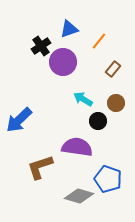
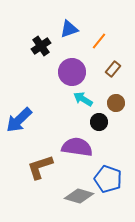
purple circle: moved 9 px right, 10 px down
black circle: moved 1 px right, 1 px down
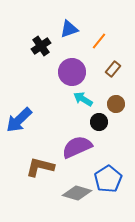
brown circle: moved 1 px down
purple semicircle: rotated 32 degrees counterclockwise
brown L-shape: rotated 32 degrees clockwise
blue pentagon: rotated 20 degrees clockwise
gray diamond: moved 2 px left, 3 px up
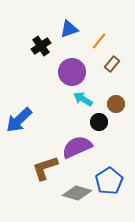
brown rectangle: moved 1 px left, 5 px up
brown L-shape: moved 5 px right, 1 px down; rotated 32 degrees counterclockwise
blue pentagon: moved 1 px right, 2 px down
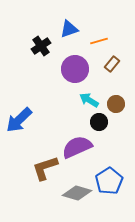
orange line: rotated 36 degrees clockwise
purple circle: moved 3 px right, 3 px up
cyan arrow: moved 6 px right, 1 px down
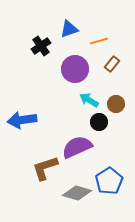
blue arrow: moved 3 px right; rotated 36 degrees clockwise
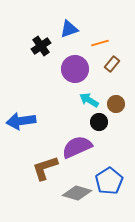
orange line: moved 1 px right, 2 px down
blue arrow: moved 1 px left, 1 px down
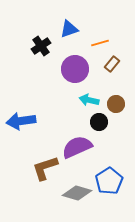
cyan arrow: rotated 18 degrees counterclockwise
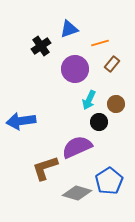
cyan arrow: rotated 78 degrees counterclockwise
